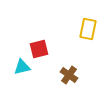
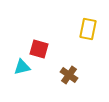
red square: rotated 30 degrees clockwise
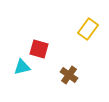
yellow rectangle: rotated 25 degrees clockwise
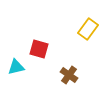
cyan triangle: moved 6 px left
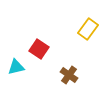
red square: rotated 18 degrees clockwise
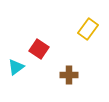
cyan triangle: rotated 24 degrees counterclockwise
brown cross: rotated 36 degrees counterclockwise
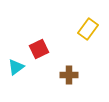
red square: rotated 30 degrees clockwise
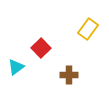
red square: moved 2 px right, 1 px up; rotated 18 degrees counterclockwise
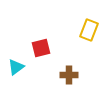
yellow rectangle: moved 1 px right, 1 px down; rotated 15 degrees counterclockwise
red square: rotated 30 degrees clockwise
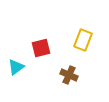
yellow rectangle: moved 6 px left, 10 px down
brown cross: rotated 24 degrees clockwise
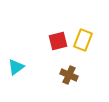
red square: moved 17 px right, 7 px up
